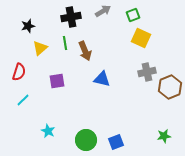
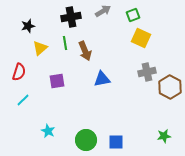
blue triangle: rotated 24 degrees counterclockwise
brown hexagon: rotated 10 degrees counterclockwise
blue square: rotated 21 degrees clockwise
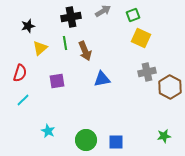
red semicircle: moved 1 px right, 1 px down
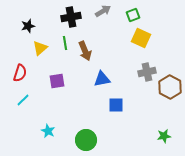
blue square: moved 37 px up
